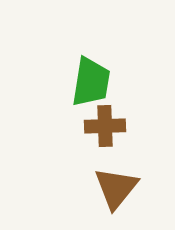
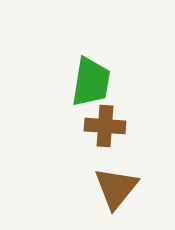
brown cross: rotated 6 degrees clockwise
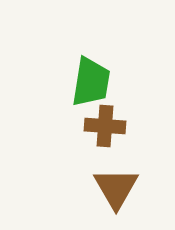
brown triangle: rotated 9 degrees counterclockwise
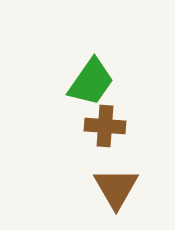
green trapezoid: rotated 26 degrees clockwise
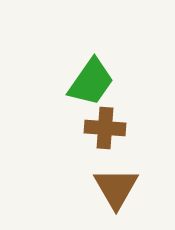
brown cross: moved 2 px down
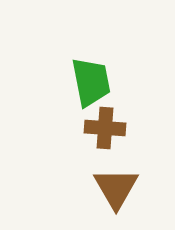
green trapezoid: rotated 46 degrees counterclockwise
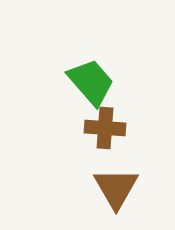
green trapezoid: rotated 30 degrees counterclockwise
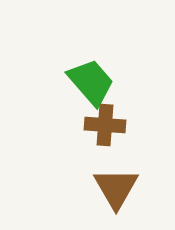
brown cross: moved 3 px up
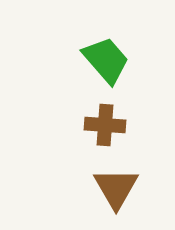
green trapezoid: moved 15 px right, 22 px up
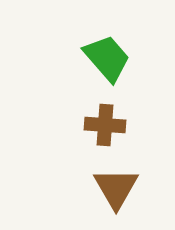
green trapezoid: moved 1 px right, 2 px up
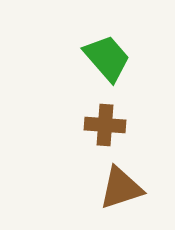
brown triangle: moved 5 px right; rotated 42 degrees clockwise
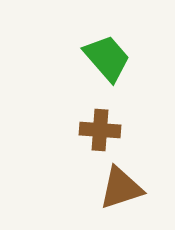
brown cross: moved 5 px left, 5 px down
